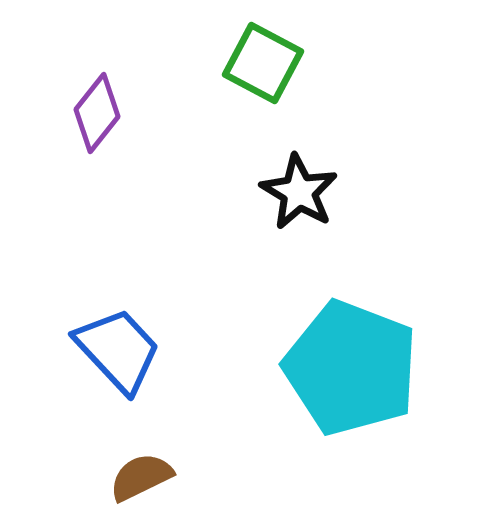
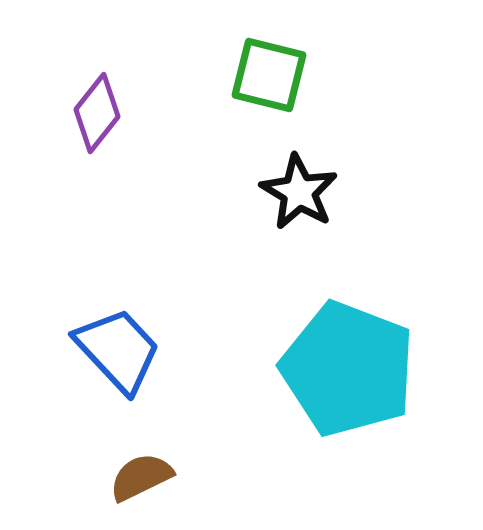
green square: moved 6 px right, 12 px down; rotated 14 degrees counterclockwise
cyan pentagon: moved 3 px left, 1 px down
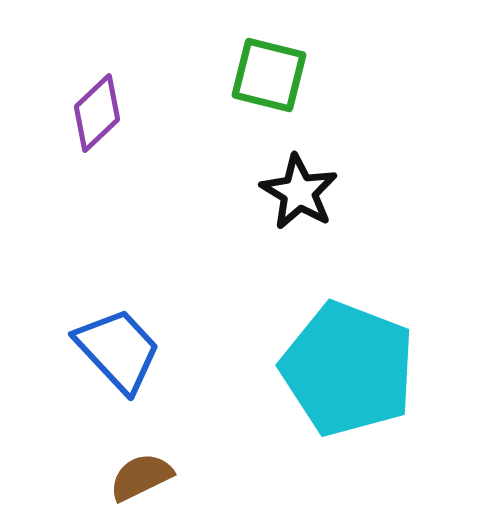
purple diamond: rotated 8 degrees clockwise
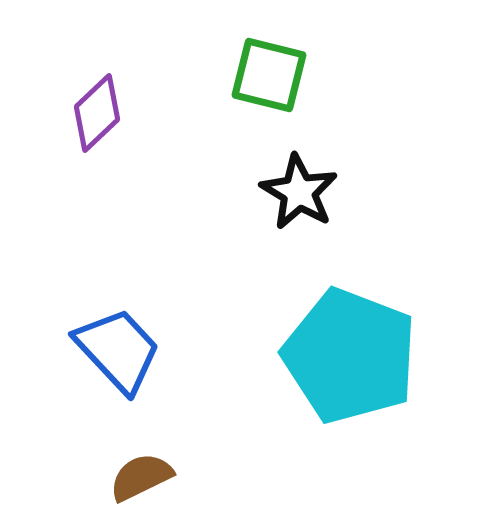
cyan pentagon: moved 2 px right, 13 px up
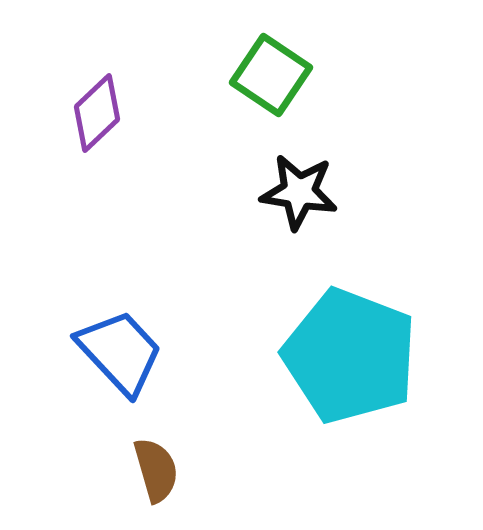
green square: moved 2 px right; rotated 20 degrees clockwise
black star: rotated 22 degrees counterclockwise
blue trapezoid: moved 2 px right, 2 px down
brown semicircle: moved 15 px right, 7 px up; rotated 100 degrees clockwise
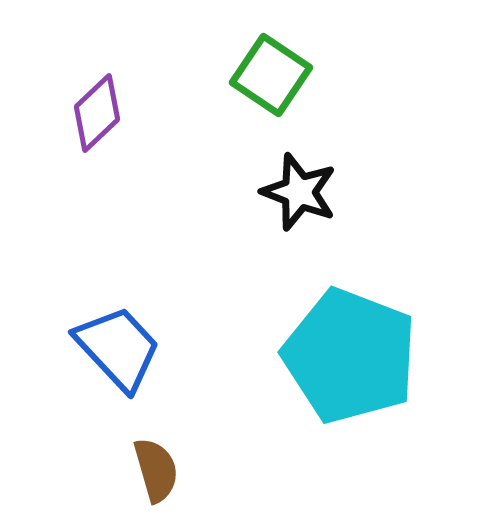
black star: rotated 12 degrees clockwise
blue trapezoid: moved 2 px left, 4 px up
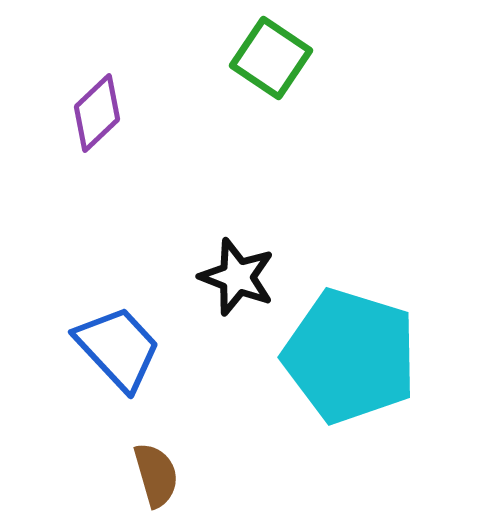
green square: moved 17 px up
black star: moved 62 px left, 85 px down
cyan pentagon: rotated 4 degrees counterclockwise
brown semicircle: moved 5 px down
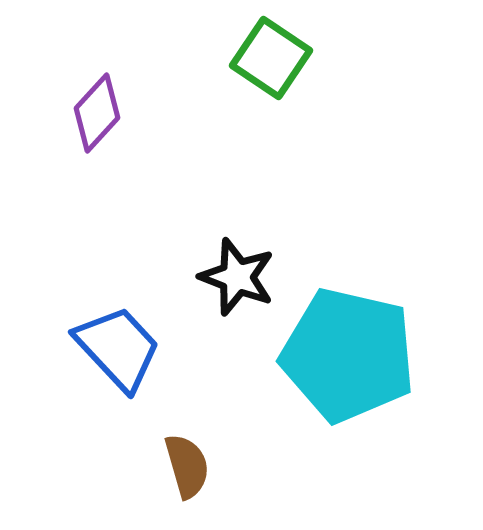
purple diamond: rotated 4 degrees counterclockwise
cyan pentagon: moved 2 px left, 1 px up; rotated 4 degrees counterclockwise
brown semicircle: moved 31 px right, 9 px up
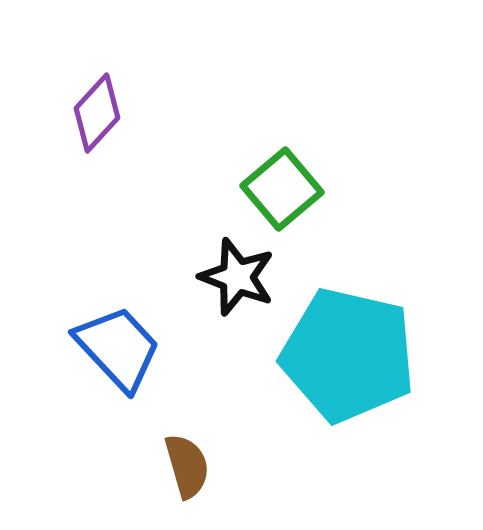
green square: moved 11 px right, 131 px down; rotated 16 degrees clockwise
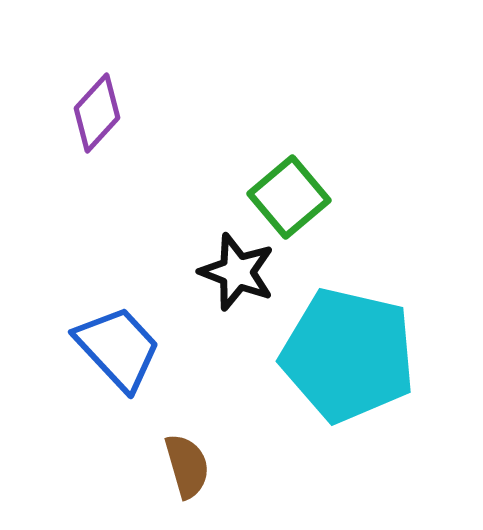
green square: moved 7 px right, 8 px down
black star: moved 5 px up
